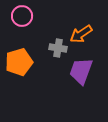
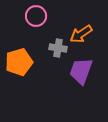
pink circle: moved 14 px right
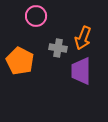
orange arrow: moved 2 px right, 4 px down; rotated 35 degrees counterclockwise
orange pentagon: moved 1 px right, 1 px up; rotated 28 degrees counterclockwise
purple trapezoid: rotated 20 degrees counterclockwise
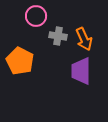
orange arrow: moved 1 px right, 1 px down; rotated 45 degrees counterclockwise
gray cross: moved 12 px up
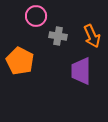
orange arrow: moved 8 px right, 3 px up
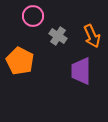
pink circle: moved 3 px left
gray cross: rotated 24 degrees clockwise
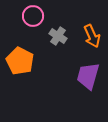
purple trapezoid: moved 7 px right, 5 px down; rotated 16 degrees clockwise
